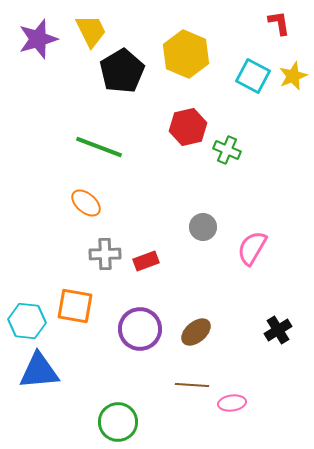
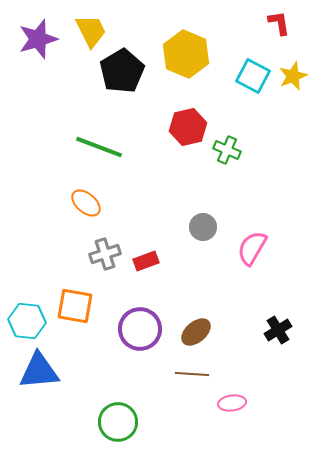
gray cross: rotated 16 degrees counterclockwise
brown line: moved 11 px up
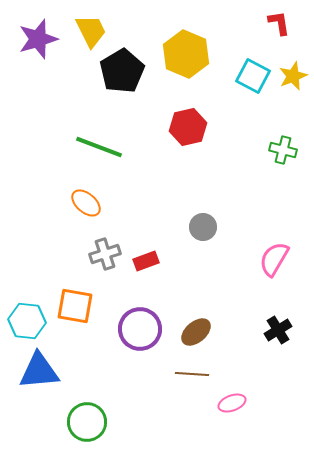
green cross: moved 56 px right; rotated 8 degrees counterclockwise
pink semicircle: moved 22 px right, 11 px down
pink ellipse: rotated 12 degrees counterclockwise
green circle: moved 31 px left
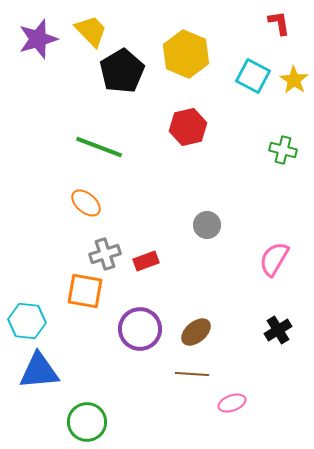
yellow trapezoid: rotated 18 degrees counterclockwise
yellow star: moved 1 px right, 4 px down; rotated 16 degrees counterclockwise
gray circle: moved 4 px right, 2 px up
orange square: moved 10 px right, 15 px up
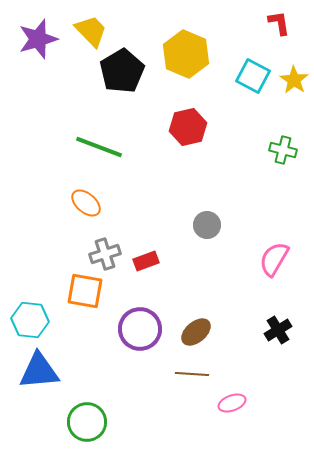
cyan hexagon: moved 3 px right, 1 px up
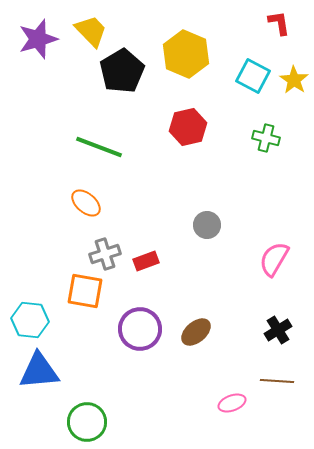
green cross: moved 17 px left, 12 px up
brown line: moved 85 px right, 7 px down
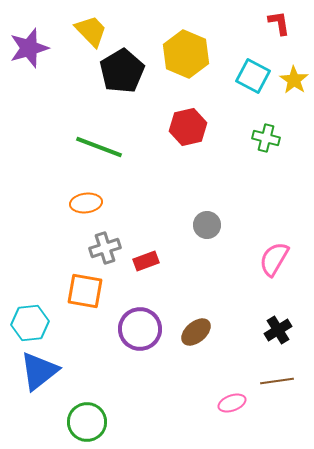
purple star: moved 9 px left, 9 px down
orange ellipse: rotated 48 degrees counterclockwise
gray cross: moved 6 px up
cyan hexagon: moved 3 px down; rotated 12 degrees counterclockwise
blue triangle: rotated 33 degrees counterclockwise
brown line: rotated 12 degrees counterclockwise
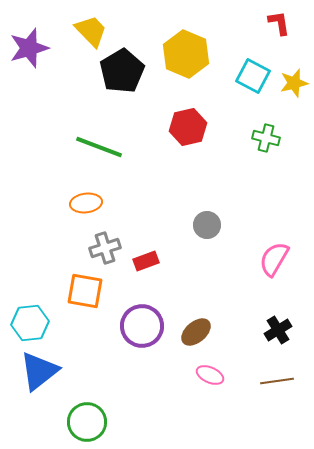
yellow star: moved 3 px down; rotated 24 degrees clockwise
purple circle: moved 2 px right, 3 px up
pink ellipse: moved 22 px left, 28 px up; rotated 44 degrees clockwise
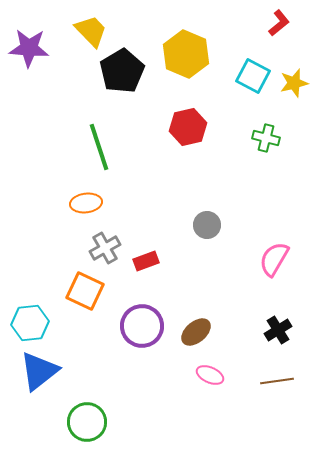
red L-shape: rotated 60 degrees clockwise
purple star: rotated 21 degrees clockwise
green line: rotated 51 degrees clockwise
gray cross: rotated 12 degrees counterclockwise
orange square: rotated 15 degrees clockwise
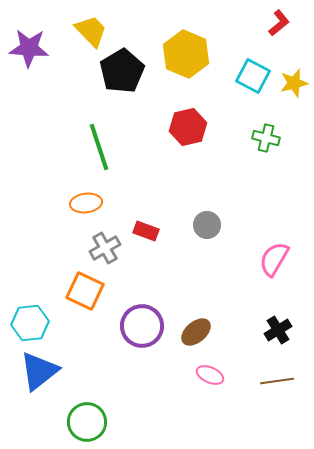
red rectangle: moved 30 px up; rotated 40 degrees clockwise
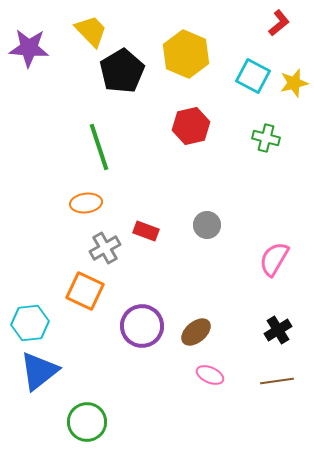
red hexagon: moved 3 px right, 1 px up
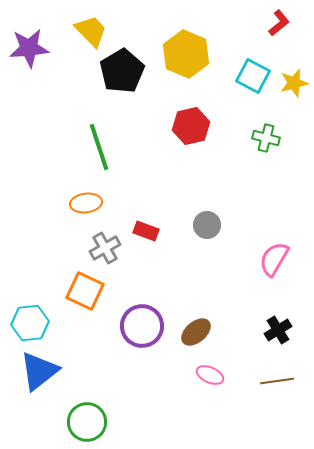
purple star: rotated 9 degrees counterclockwise
